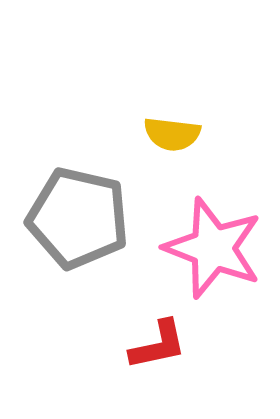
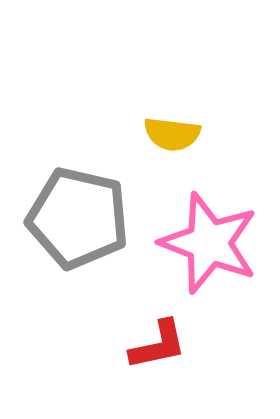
pink star: moved 4 px left, 5 px up
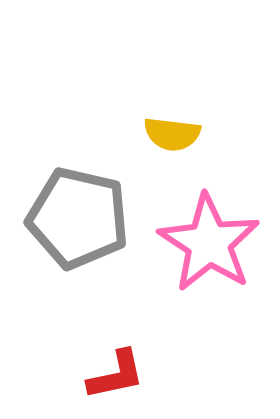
pink star: rotated 12 degrees clockwise
red L-shape: moved 42 px left, 30 px down
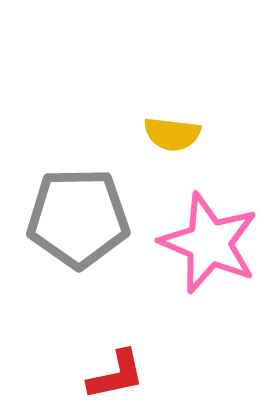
gray pentagon: rotated 14 degrees counterclockwise
pink star: rotated 10 degrees counterclockwise
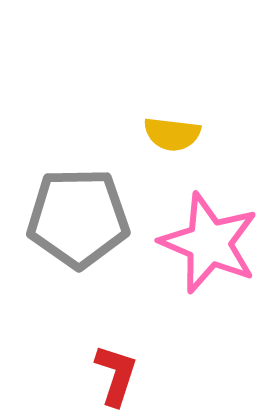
red L-shape: rotated 60 degrees counterclockwise
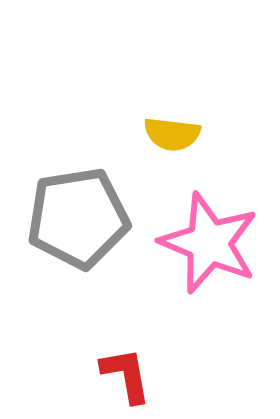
gray pentagon: rotated 8 degrees counterclockwise
red L-shape: moved 10 px right; rotated 28 degrees counterclockwise
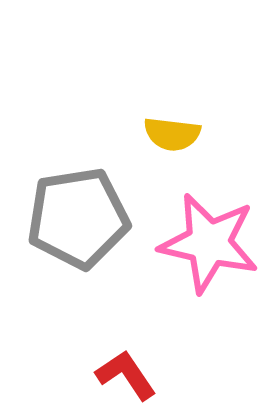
pink star: rotated 10 degrees counterclockwise
red L-shape: rotated 24 degrees counterclockwise
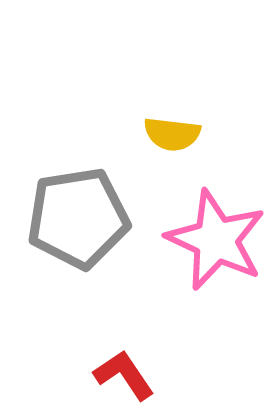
pink star: moved 7 px right, 3 px up; rotated 12 degrees clockwise
red L-shape: moved 2 px left
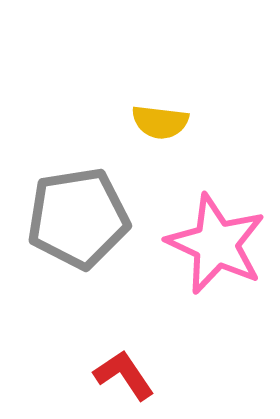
yellow semicircle: moved 12 px left, 12 px up
pink star: moved 4 px down
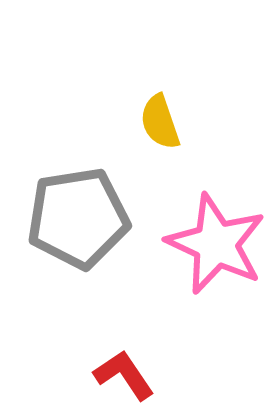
yellow semicircle: rotated 64 degrees clockwise
